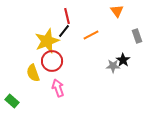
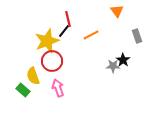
red line: moved 1 px right, 3 px down
yellow semicircle: moved 3 px down
green rectangle: moved 11 px right, 11 px up
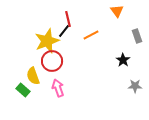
gray star: moved 22 px right, 20 px down
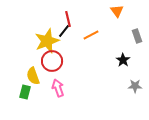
green rectangle: moved 2 px right, 2 px down; rotated 64 degrees clockwise
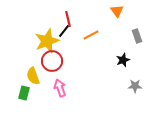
black star: rotated 16 degrees clockwise
pink arrow: moved 2 px right
green rectangle: moved 1 px left, 1 px down
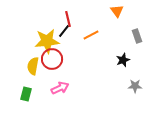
yellow star: rotated 15 degrees clockwise
red circle: moved 2 px up
yellow semicircle: moved 10 px up; rotated 30 degrees clockwise
pink arrow: rotated 84 degrees clockwise
green rectangle: moved 2 px right, 1 px down
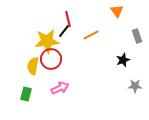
red circle: moved 1 px left
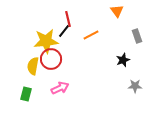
yellow star: moved 1 px left
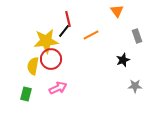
pink arrow: moved 2 px left
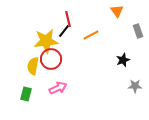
gray rectangle: moved 1 px right, 5 px up
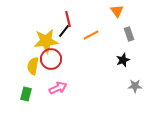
gray rectangle: moved 9 px left, 3 px down
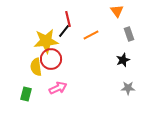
yellow semicircle: moved 3 px right, 1 px down; rotated 18 degrees counterclockwise
gray star: moved 7 px left, 2 px down
